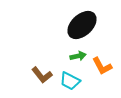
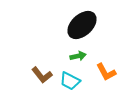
orange L-shape: moved 4 px right, 6 px down
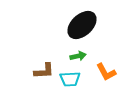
brown L-shape: moved 2 px right, 4 px up; rotated 55 degrees counterclockwise
cyan trapezoid: moved 2 px up; rotated 30 degrees counterclockwise
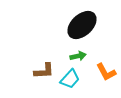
cyan trapezoid: rotated 45 degrees counterclockwise
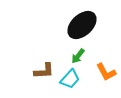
green arrow: rotated 140 degrees clockwise
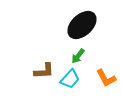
orange L-shape: moved 6 px down
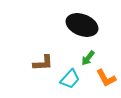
black ellipse: rotated 64 degrees clockwise
green arrow: moved 10 px right, 2 px down
brown L-shape: moved 1 px left, 8 px up
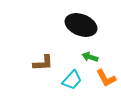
black ellipse: moved 1 px left
green arrow: moved 2 px right, 1 px up; rotated 70 degrees clockwise
cyan trapezoid: moved 2 px right, 1 px down
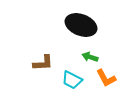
cyan trapezoid: rotated 75 degrees clockwise
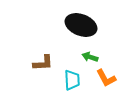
cyan trapezoid: rotated 120 degrees counterclockwise
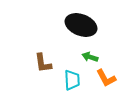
brown L-shape: rotated 85 degrees clockwise
